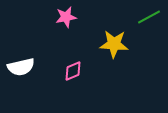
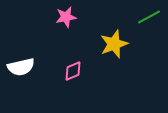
yellow star: rotated 24 degrees counterclockwise
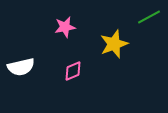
pink star: moved 1 px left, 10 px down
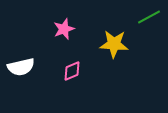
pink star: moved 1 px left, 2 px down; rotated 10 degrees counterclockwise
yellow star: rotated 24 degrees clockwise
pink diamond: moved 1 px left
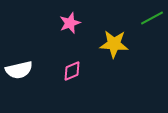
green line: moved 3 px right, 1 px down
pink star: moved 6 px right, 6 px up
white semicircle: moved 2 px left, 3 px down
